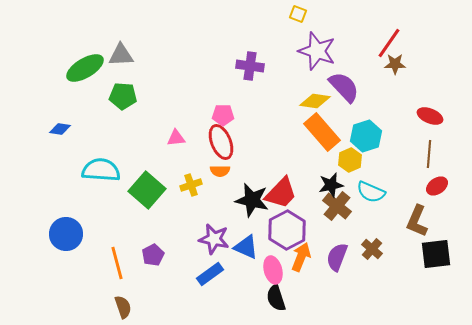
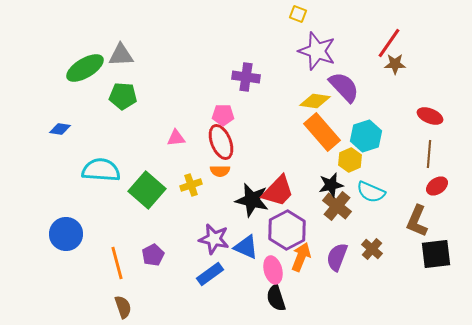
purple cross at (250, 66): moved 4 px left, 11 px down
red trapezoid at (281, 193): moved 3 px left, 2 px up
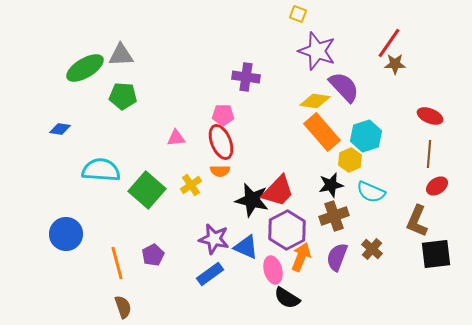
yellow cross at (191, 185): rotated 15 degrees counterclockwise
brown cross at (337, 206): moved 3 px left, 10 px down; rotated 32 degrees clockwise
black semicircle at (276, 298): moved 11 px right; rotated 40 degrees counterclockwise
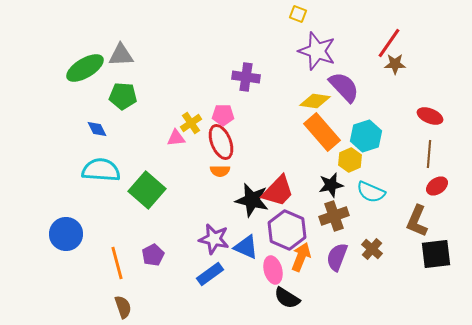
blue diamond at (60, 129): moved 37 px right; rotated 55 degrees clockwise
yellow cross at (191, 185): moved 62 px up
purple hexagon at (287, 230): rotated 9 degrees counterclockwise
